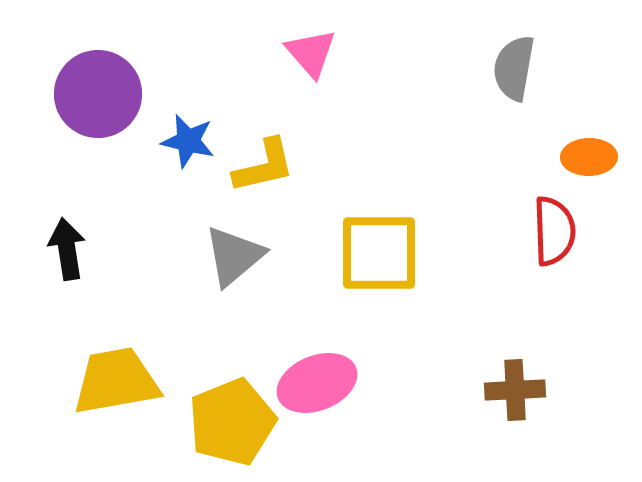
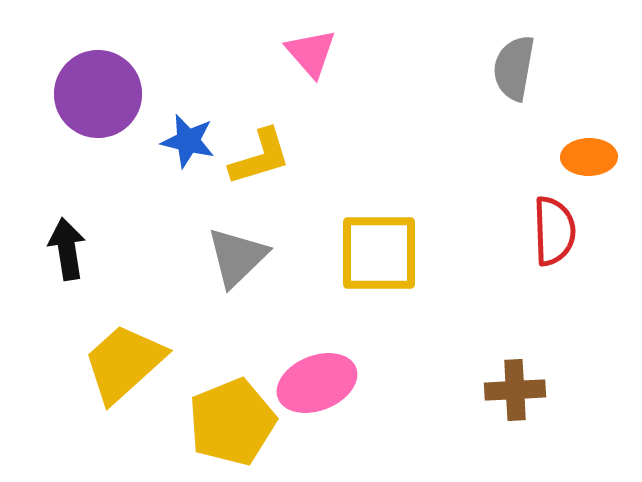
yellow L-shape: moved 4 px left, 9 px up; rotated 4 degrees counterclockwise
gray triangle: moved 3 px right, 1 px down; rotated 4 degrees counterclockwise
yellow trapezoid: moved 8 px right, 18 px up; rotated 32 degrees counterclockwise
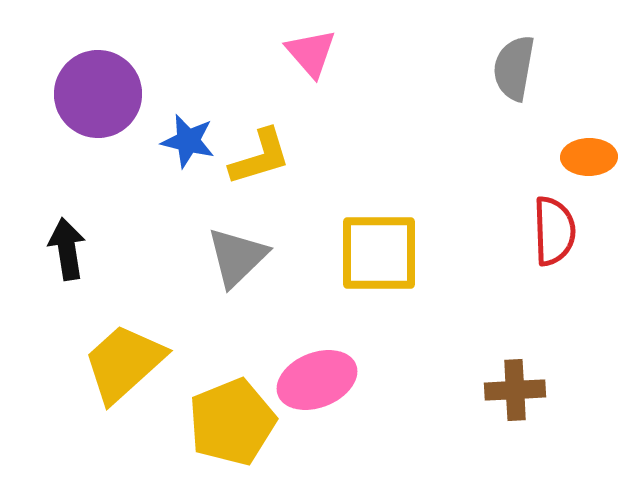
pink ellipse: moved 3 px up
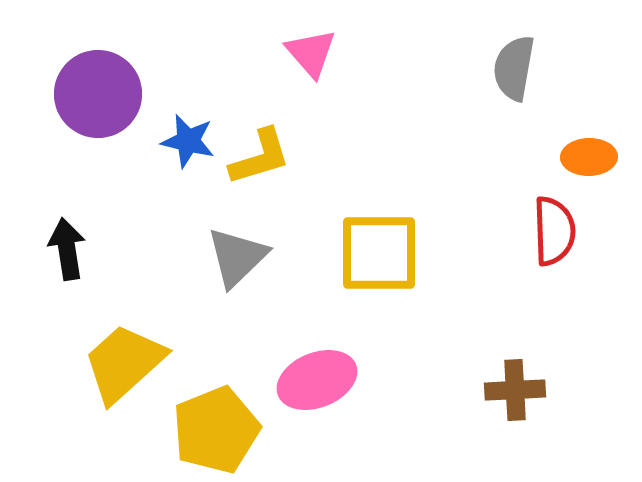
yellow pentagon: moved 16 px left, 8 px down
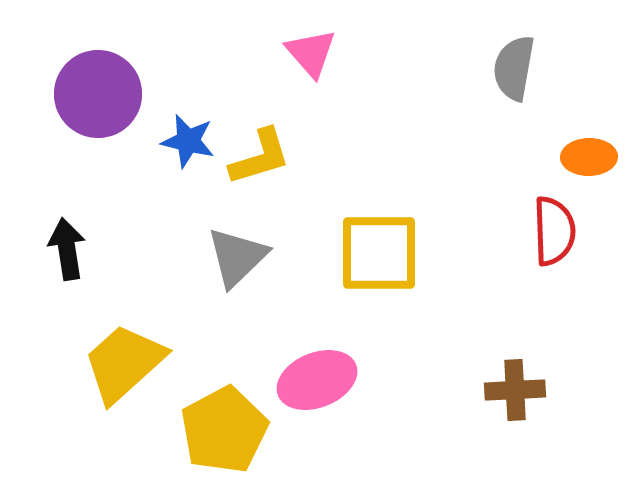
yellow pentagon: moved 8 px right; rotated 6 degrees counterclockwise
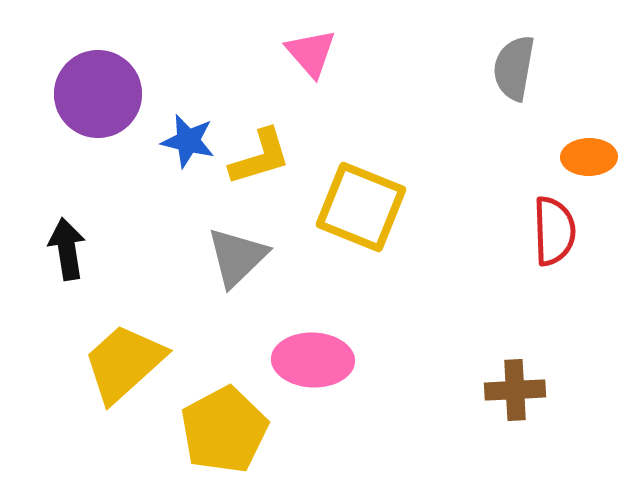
yellow square: moved 18 px left, 46 px up; rotated 22 degrees clockwise
pink ellipse: moved 4 px left, 20 px up; rotated 24 degrees clockwise
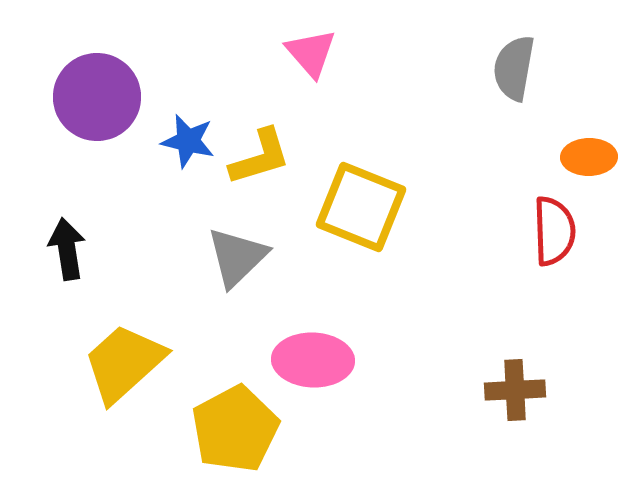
purple circle: moved 1 px left, 3 px down
yellow pentagon: moved 11 px right, 1 px up
